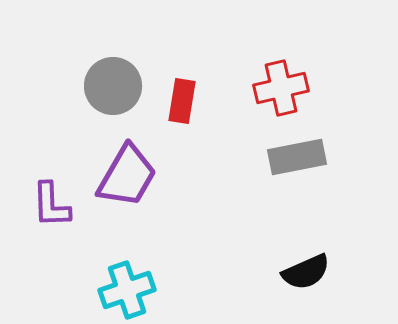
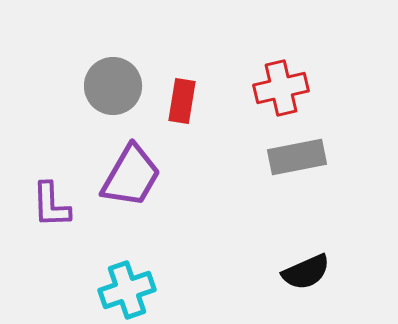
purple trapezoid: moved 4 px right
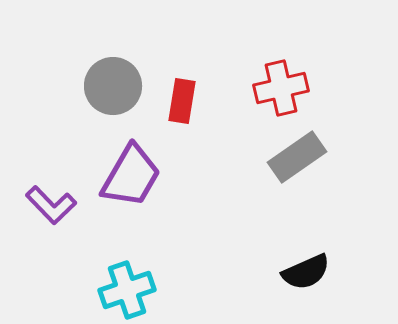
gray rectangle: rotated 24 degrees counterclockwise
purple L-shape: rotated 42 degrees counterclockwise
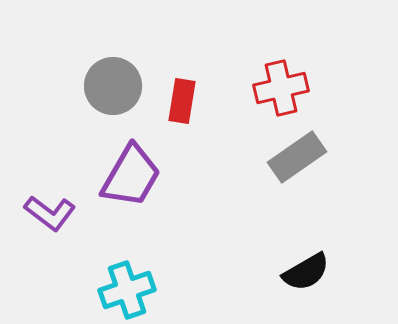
purple L-shape: moved 1 px left, 8 px down; rotated 9 degrees counterclockwise
black semicircle: rotated 6 degrees counterclockwise
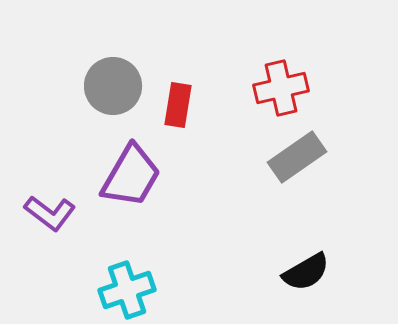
red rectangle: moved 4 px left, 4 px down
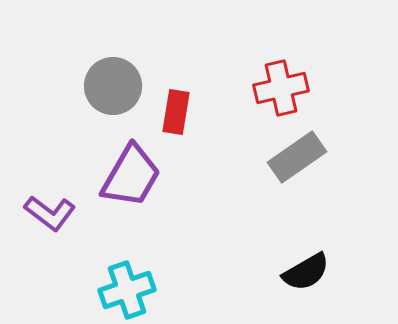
red rectangle: moved 2 px left, 7 px down
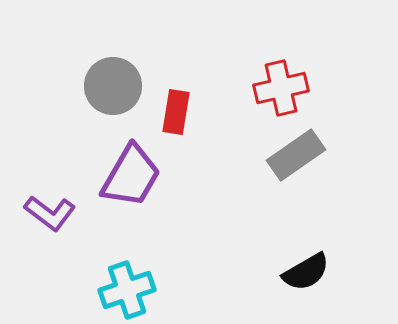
gray rectangle: moved 1 px left, 2 px up
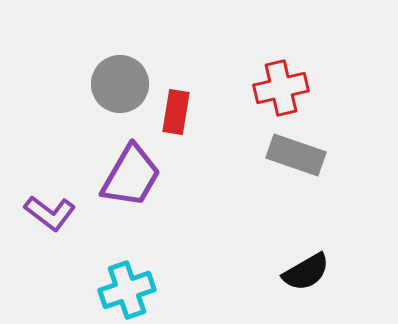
gray circle: moved 7 px right, 2 px up
gray rectangle: rotated 54 degrees clockwise
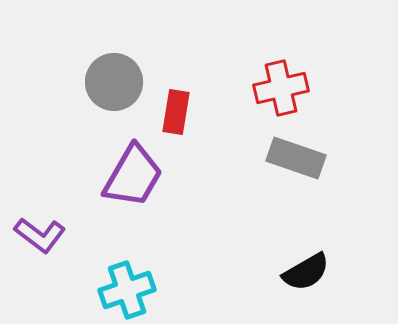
gray circle: moved 6 px left, 2 px up
gray rectangle: moved 3 px down
purple trapezoid: moved 2 px right
purple L-shape: moved 10 px left, 22 px down
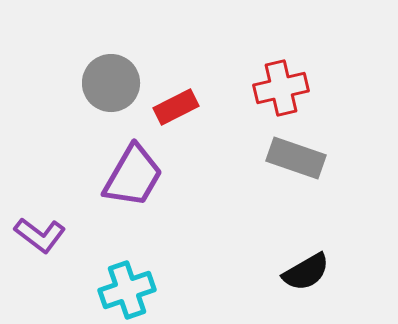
gray circle: moved 3 px left, 1 px down
red rectangle: moved 5 px up; rotated 54 degrees clockwise
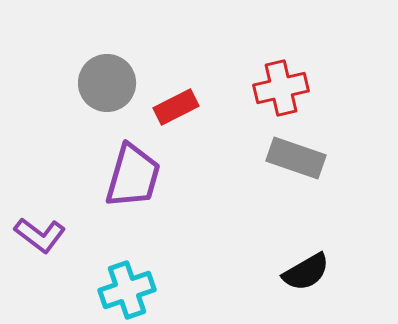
gray circle: moved 4 px left
purple trapezoid: rotated 14 degrees counterclockwise
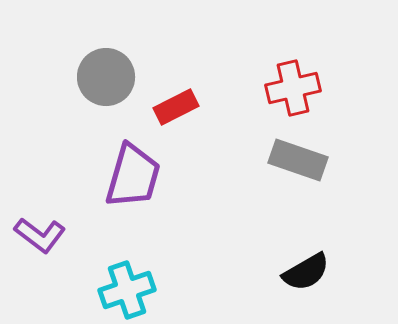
gray circle: moved 1 px left, 6 px up
red cross: moved 12 px right
gray rectangle: moved 2 px right, 2 px down
